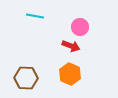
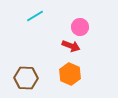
cyan line: rotated 42 degrees counterclockwise
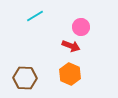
pink circle: moved 1 px right
brown hexagon: moved 1 px left
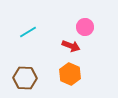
cyan line: moved 7 px left, 16 px down
pink circle: moved 4 px right
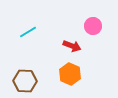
pink circle: moved 8 px right, 1 px up
red arrow: moved 1 px right
brown hexagon: moved 3 px down
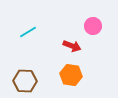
orange hexagon: moved 1 px right, 1 px down; rotated 15 degrees counterclockwise
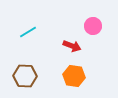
orange hexagon: moved 3 px right, 1 px down
brown hexagon: moved 5 px up
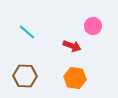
cyan line: moved 1 px left; rotated 72 degrees clockwise
orange hexagon: moved 1 px right, 2 px down
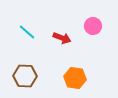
red arrow: moved 10 px left, 8 px up
